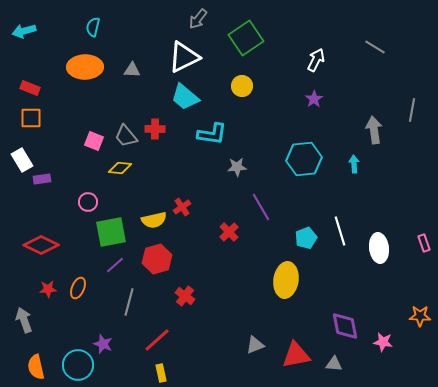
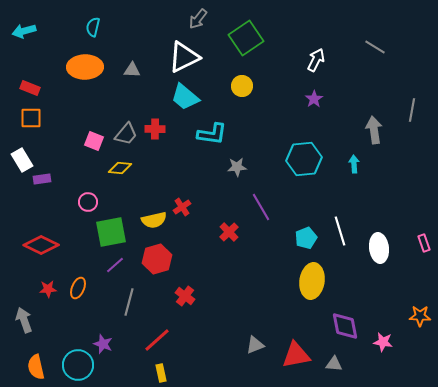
gray trapezoid at (126, 136): moved 2 px up; rotated 100 degrees counterclockwise
yellow ellipse at (286, 280): moved 26 px right, 1 px down
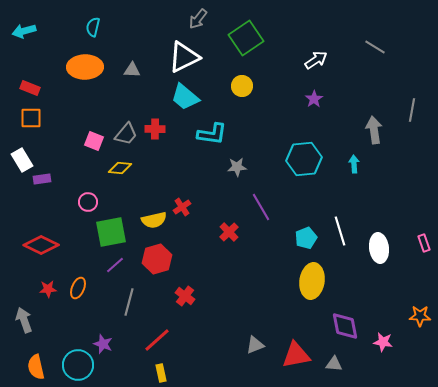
white arrow at (316, 60): rotated 30 degrees clockwise
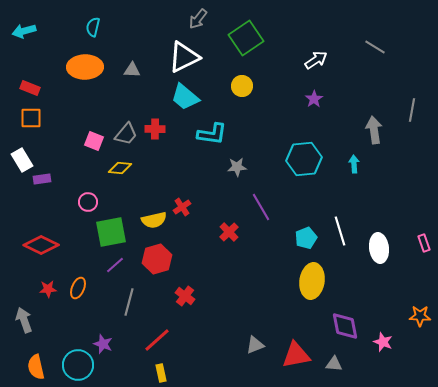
pink star at (383, 342): rotated 12 degrees clockwise
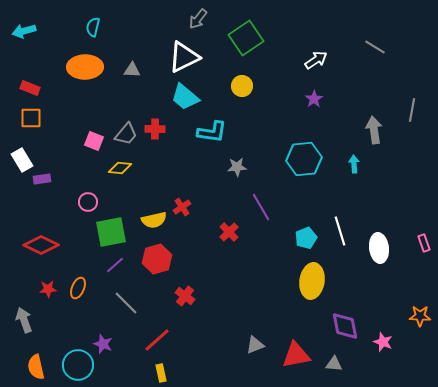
cyan L-shape at (212, 134): moved 2 px up
gray line at (129, 302): moved 3 px left, 1 px down; rotated 60 degrees counterclockwise
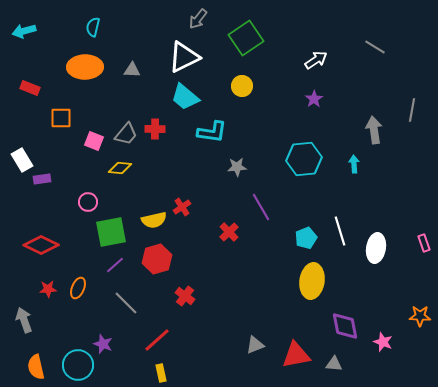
orange square at (31, 118): moved 30 px right
white ellipse at (379, 248): moved 3 px left; rotated 16 degrees clockwise
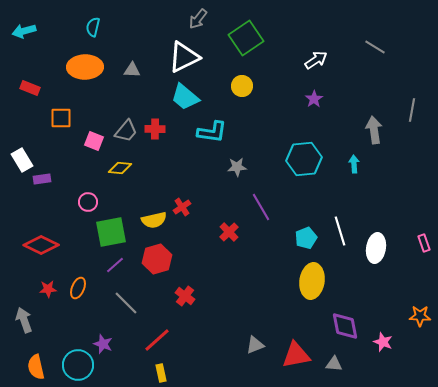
gray trapezoid at (126, 134): moved 3 px up
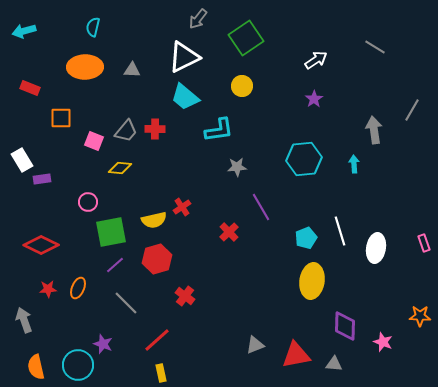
gray line at (412, 110): rotated 20 degrees clockwise
cyan L-shape at (212, 132): moved 7 px right, 2 px up; rotated 16 degrees counterclockwise
purple diamond at (345, 326): rotated 12 degrees clockwise
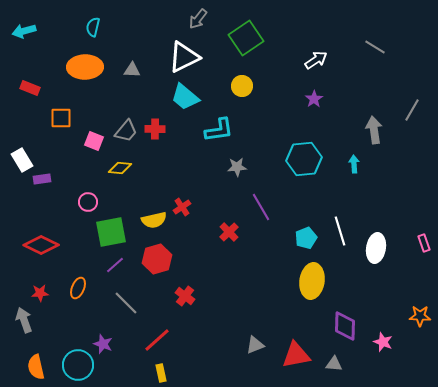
red star at (48, 289): moved 8 px left, 4 px down
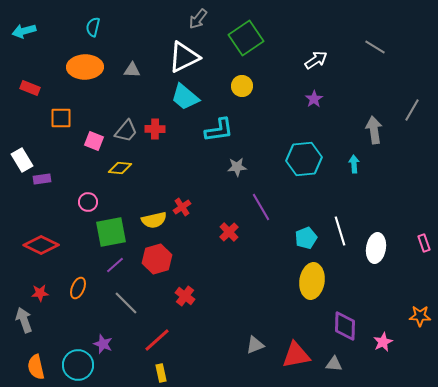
pink star at (383, 342): rotated 24 degrees clockwise
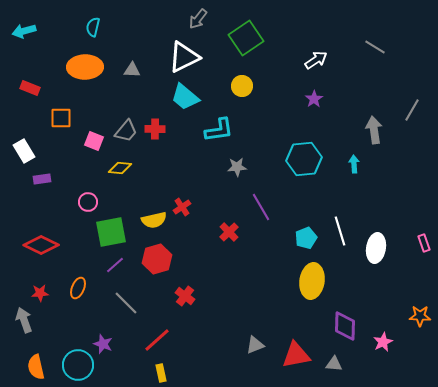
white rectangle at (22, 160): moved 2 px right, 9 px up
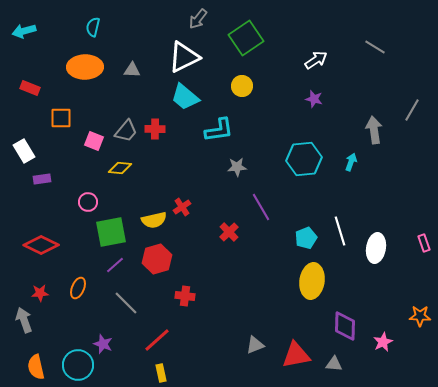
purple star at (314, 99): rotated 24 degrees counterclockwise
cyan arrow at (354, 164): moved 3 px left, 2 px up; rotated 24 degrees clockwise
red cross at (185, 296): rotated 30 degrees counterclockwise
